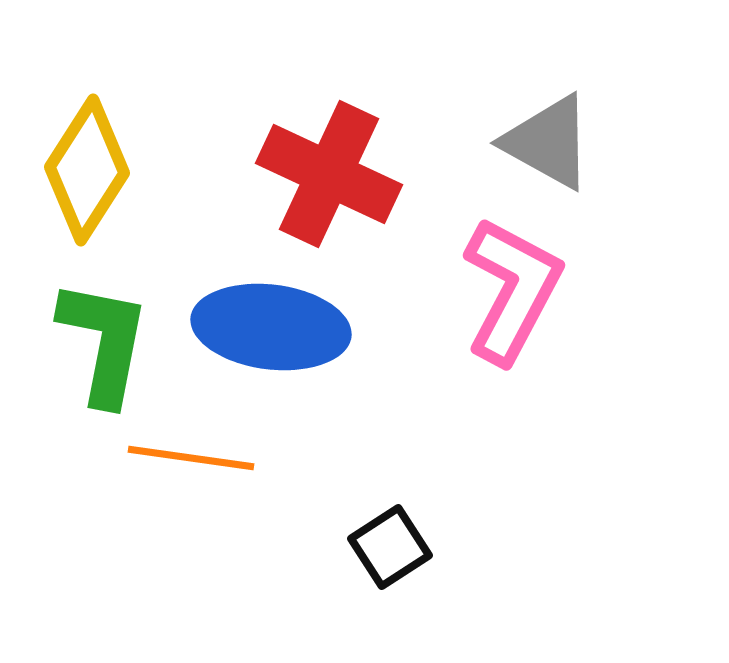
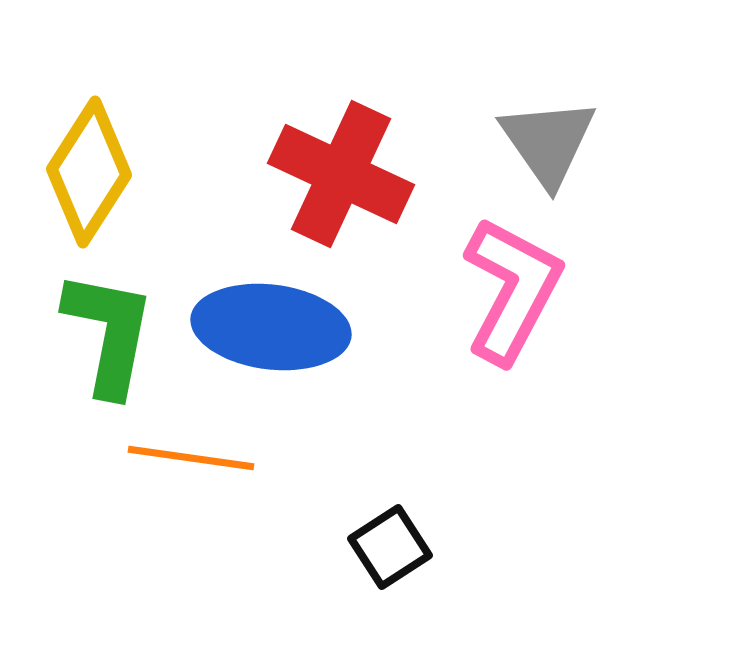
gray triangle: rotated 26 degrees clockwise
yellow diamond: moved 2 px right, 2 px down
red cross: moved 12 px right
green L-shape: moved 5 px right, 9 px up
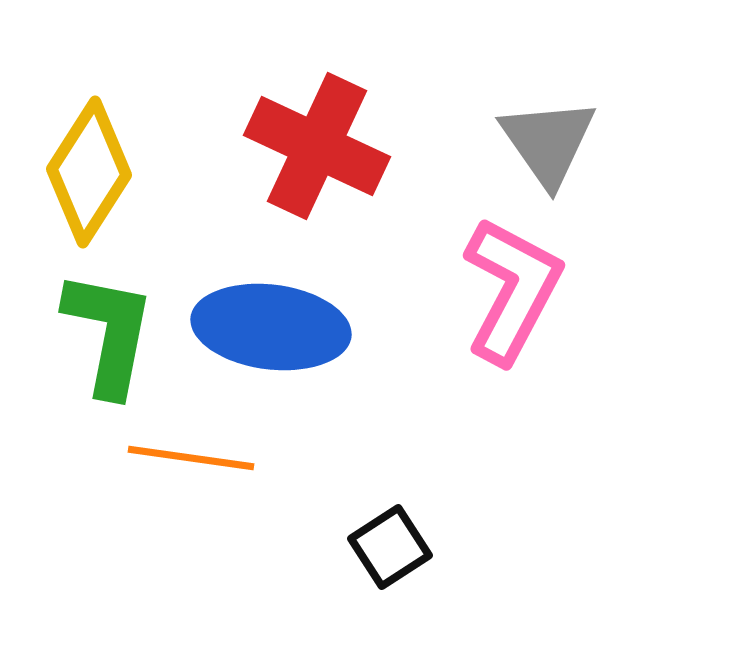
red cross: moved 24 px left, 28 px up
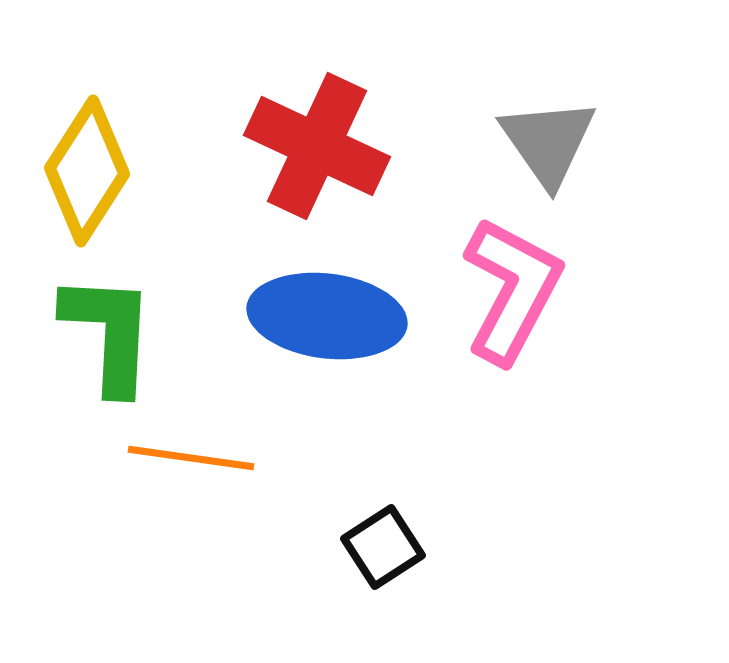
yellow diamond: moved 2 px left, 1 px up
blue ellipse: moved 56 px right, 11 px up
green L-shape: rotated 8 degrees counterclockwise
black square: moved 7 px left
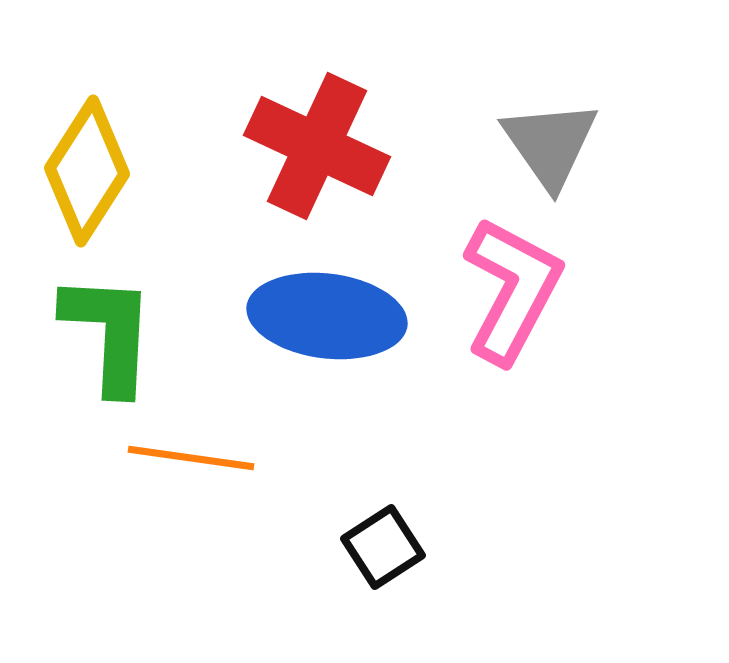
gray triangle: moved 2 px right, 2 px down
